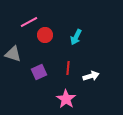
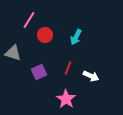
pink line: moved 2 px up; rotated 30 degrees counterclockwise
gray triangle: moved 1 px up
red line: rotated 16 degrees clockwise
white arrow: rotated 42 degrees clockwise
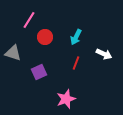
red circle: moved 2 px down
red line: moved 8 px right, 5 px up
white arrow: moved 13 px right, 22 px up
pink star: rotated 18 degrees clockwise
